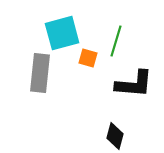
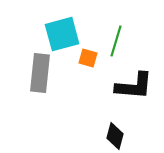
cyan square: moved 1 px down
black L-shape: moved 2 px down
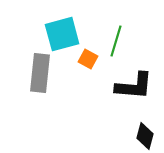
orange square: moved 1 px down; rotated 12 degrees clockwise
black diamond: moved 30 px right
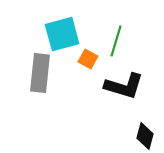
black L-shape: moved 10 px left; rotated 12 degrees clockwise
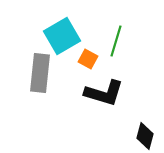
cyan square: moved 2 px down; rotated 15 degrees counterclockwise
black L-shape: moved 20 px left, 7 px down
